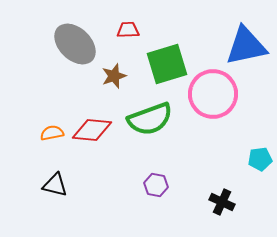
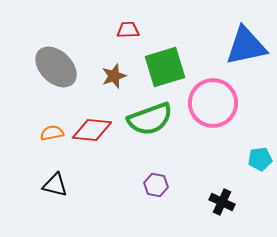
gray ellipse: moved 19 px left, 23 px down
green square: moved 2 px left, 3 px down
pink circle: moved 9 px down
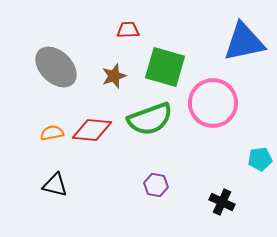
blue triangle: moved 2 px left, 4 px up
green square: rotated 33 degrees clockwise
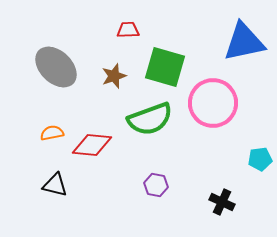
red diamond: moved 15 px down
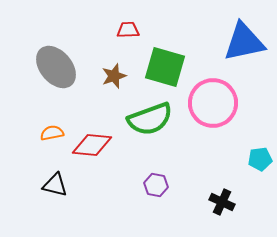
gray ellipse: rotated 6 degrees clockwise
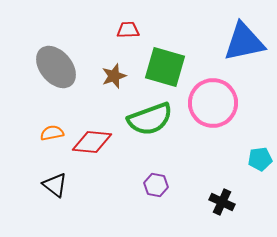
red diamond: moved 3 px up
black triangle: rotated 24 degrees clockwise
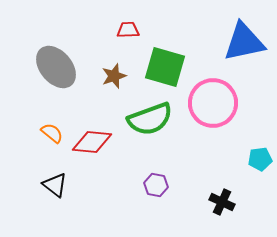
orange semicircle: rotated 50 degrees clockwise
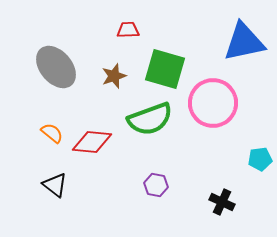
green square: moved 2 px down
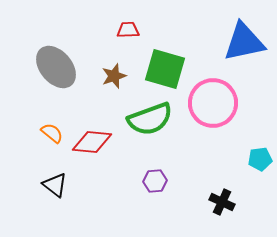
purple hexagon: moved 1 px left, 4 px up; rotated 15 degrees counterclockwise
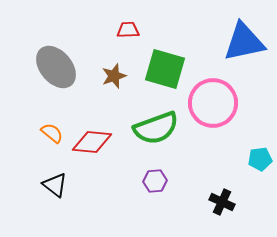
green semicircle: moved 6 px right, 9 px down
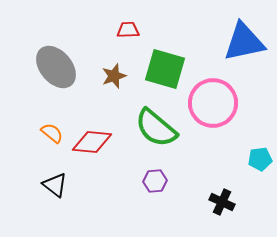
green semicircle: rotated 60 degrees clockwise
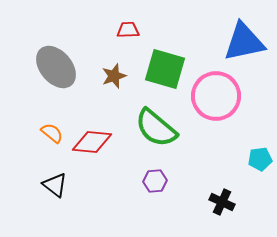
pink circle: moved 3 px right, 7 px up
